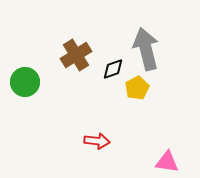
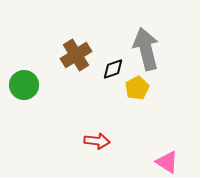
green circle: moved 1 px left, 3 px down
pink triangle: rotated 25 degrees clockwise
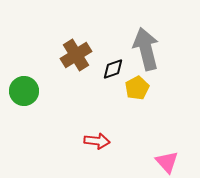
green circle: moved 6 px down
pink triangle: rotated 15 degrees clockwise
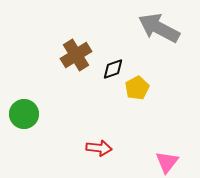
gray arrow: moved 13 px right, 21 px up; rotated 48 degrees counterclockwise
green circle: moved 23 px down
red arrow: moved 2 px right, 7 px down
pink triangle: rotated 20 degrees clockwise
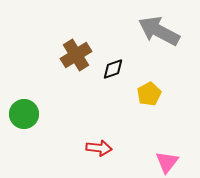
gray arrow: moved 3 px down
yellow pentagon: moved 12 px right, 6 px down
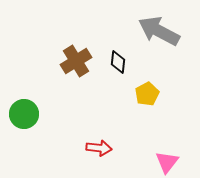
brown cross: moved 6 px down
black diamond: moved 5 px right, 7 px up; rotated 65 degrees counterclockwise
yellow pentagon: moved 2 px left
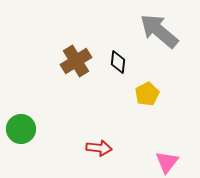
gray arrow: rotated 12 degrees clockwise
green circle: moved 3 px left, 15 px down
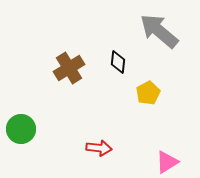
brown cross: moved 7 px left, 7 px down
yellow pentagon: moved 1 px right, 1 px up
pink triangle: rotated 20 degrees clockwise
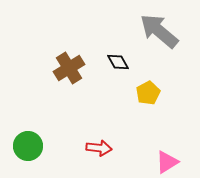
black diamond: rotated 35 degrees counterclockwise
green circle: moved 7 px right, 17 px down
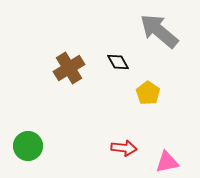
yellow pentagon: rotated 10 degrees counterclockwise
red arrow: moved 25 px right
pink triangle: rotated 20 degrees clockwise
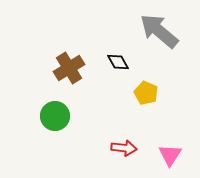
yellow pentagon: moved 2 px left; rotated 10 degrees counterclockwise
green circle: moved 27 px right, 30 px up
pink triangle: moved 3 px right, 7 px up; rotated 45 degrees counterclockwise
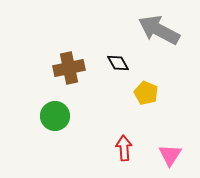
gray arrow: moved 1 px up; rotated 12 degrees counterclockwise
black diamond: moved 1 px down
brown cross: rotated 20 degrees clockwise
red arrow: rotated 100 degrees counterclockwise
